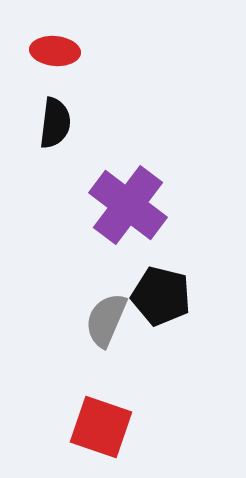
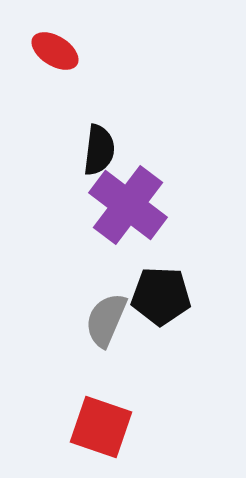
red ellipse: rotated 27 degrees clockwise
black semicircle: moved 44 px right, 27 px down
black pentagon: rotated 12 degrees counterclockwise
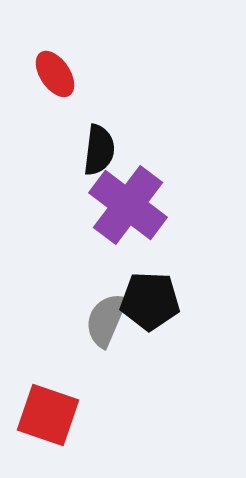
red ellipse: moved 23 px down; rotated 24 degrees clockwise
black pentagon: moved 11 px left, 5 px down
red square: moved 53 px left, 12 px up
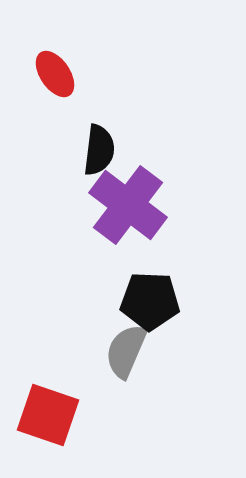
gray semicircle: moved 20 px right, 31 px down
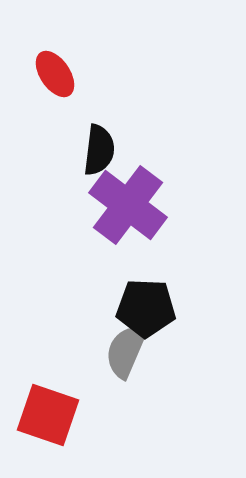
black pentagon: moved 4 px left, 7 px down
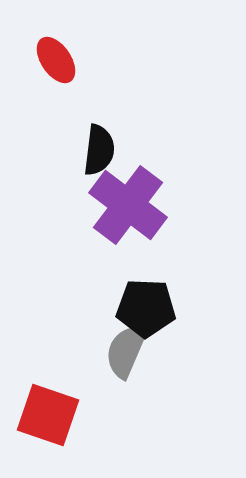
red ellipse: moved 1 px right, 14 px up
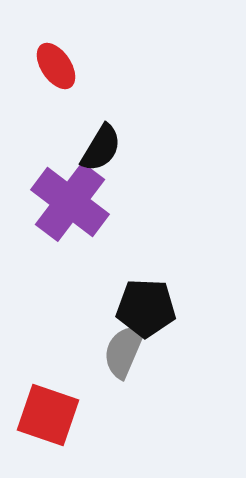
red ellipse: moved 6 px down
black semicircle: moved 2 px right, 2 px up; rotated 24 degrees clockwise
purple cross: moved 58 px left, 3 px up
gray semicircle: moved 2 px left
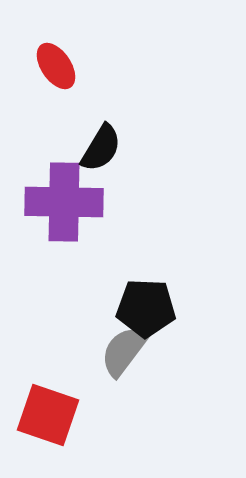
purple cross: moved 6 px left; rotated 36 degrees counterclockwise
gray semicircle: rotated 14 degrees clockwise
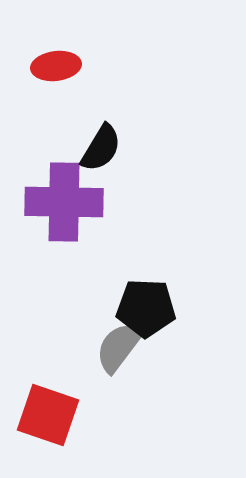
red ellipse: rotated 63 degrees counterclockwise
gray semicircle: moved 5 px left, 4 px up
